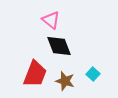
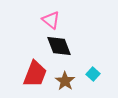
brown star: rotated 18 degrees clockwise
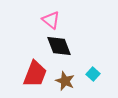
brown star: rotated 12 degrees counterclockwise
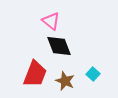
pink triangle: moved 1 px down
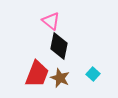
black diamond: rotated 32 degrees clockwise
red trapezoid: moved 2 px right
brown star: moved 5 px left, 3 px up
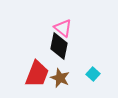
pink triangle: moved 12 px right, 7 px down
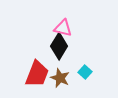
pink triangle: rotated 24 degrees counterclockwise
black diamond: rotated 20 degrees clockwise
cyan square: moved 8 px left, 2 px up
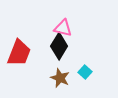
red trapezoid: moved 18 px left, 21 px up
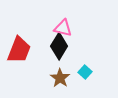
red trapezoid: moved 3 px up
brown star: rotated 12 degrees clockwise
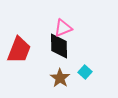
pink triangle: rotated 36 degrees counterclockwise
black diamond: rotated 32 degrees counterclockwise
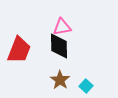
pink triangle: moved 1 px left, 1 px up; rotated 12 degrees clockwise
cyan square: moved 1 px right, 14 px down
brown star: moved 2 px down
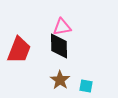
cyan square: rotated 32 degrees counterclockwise
